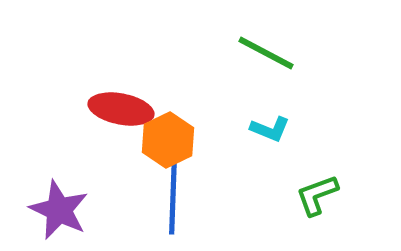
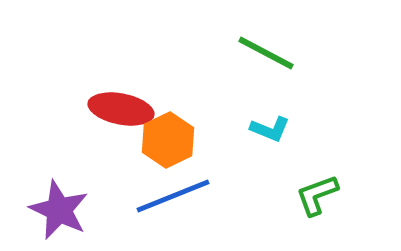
blue line: rotated 66 degrees clockwise
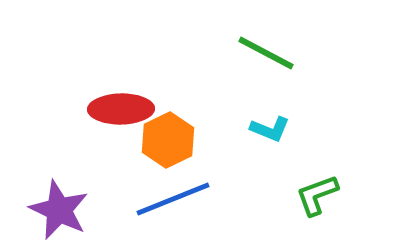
red ellipse: rotated 12 degrees counterclockwise
blue line: moved 3 px down
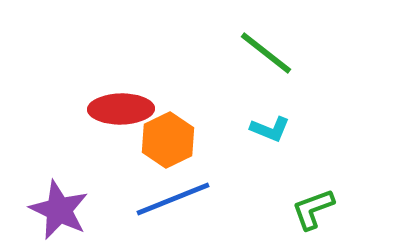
green line: rotated 10 degrees clockwise
green L-shape: moved 4 px left, 14 px down
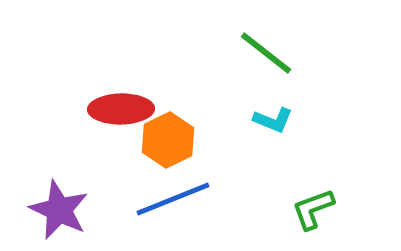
cyan L-shape: moved 3 px right, 9 px up
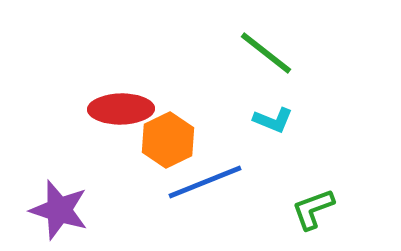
blue line: moved 32 px right, 17 px up
purple star: rotated 8 degrees counterclockwise
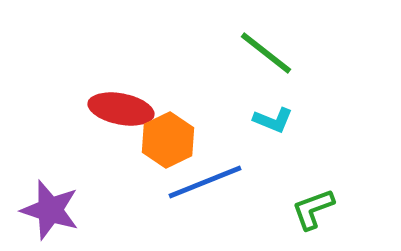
red ellipse: rotated 12 degrees clockwise
purple star: moved 9 px left
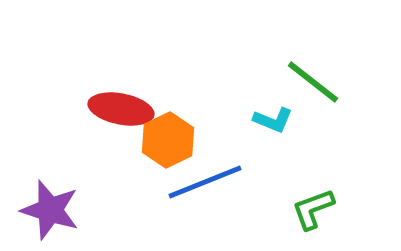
green line: moved 47 px right, 29 px down
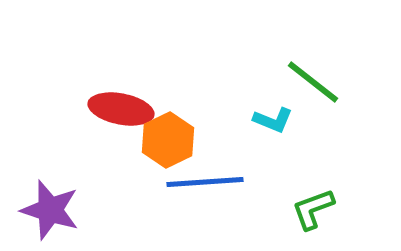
blue line: rotated 18 degrees clockwise
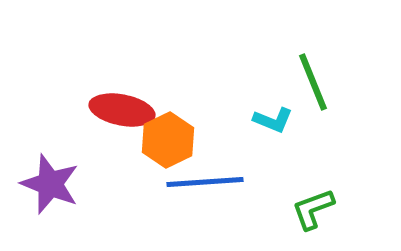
green line: rotated 30 degrees clockwise
red ellipse: moved 1 px right, 1 px down
purple star: moved 26 px up; rotated 4 degrees clockwise
